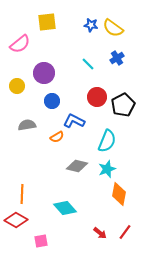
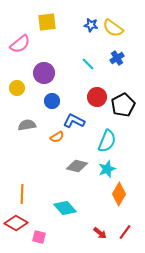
yellow circle: moved 2 px down
orange diamond: rotated 20 degrees clockwise
red diamond: moved 3 px down
pink square: moved 2 px left, 4 px up; rotated 24 degrees clockwise
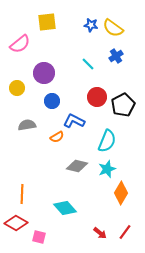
blue cross: moved 1 px left, 2 px up
orange diamond: moved 2 px right, 1 px up
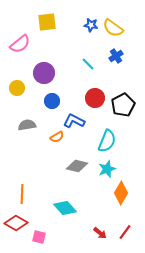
red circle: moved 2 px left, 1 px down
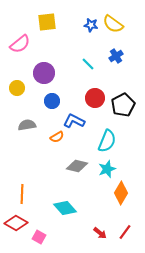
yellow semicircle: moved 4 px up
pink square: rotated 16 degrees clockwise
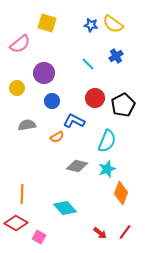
yellow square: moved 1 px down; rotated 24 degrees clockwise
orange diamond: rotated 10 degrees counterclockwise
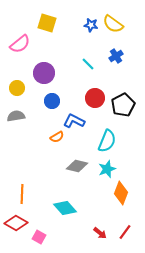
gray semicircle: moved 11 px left, 9 px up
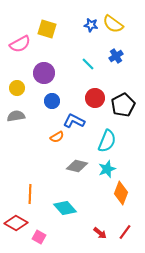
yellow square: moved 6 px down
pink semicircle: rotated 10 degrees clockwise
orange line: moved 8 px right
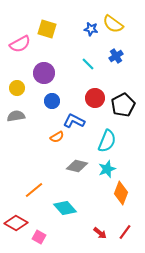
blue star: moved 4 px down
orange line: moved 4 px right, 4 px up; rotated 48 degrees clockwise
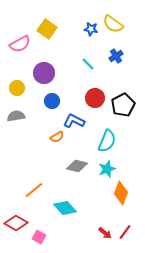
yellow square: rotated 18 degrees clockwise
red arrow: moved 5 px right
